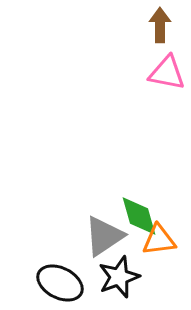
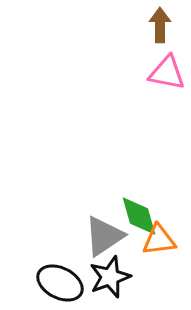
black star: moved 9 px left
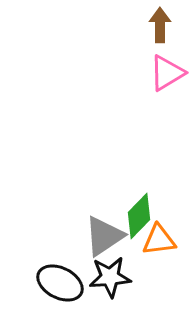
pink triangle: rotated 42 degrees counterclockwise
green diamond: rotated 60 degrees clockwise
black star: rotated 15 degrees clockwise
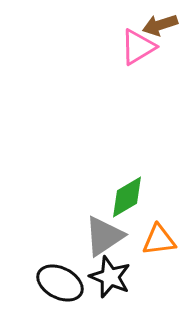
brown arrow: rotated 108 degrees counterclockwise
pink triangle: moved 29 px left, 26 px up
green diamond: moved 12 px left, 19 px up; rotated 15 degrees clockwise
black star: rotated 27 degrees clockwise
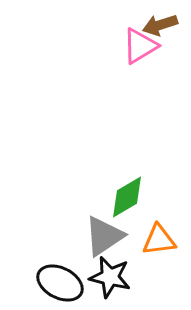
pink triangle: moved 2 px right, 1 px up
black star: rotated 9 degrees counterclockwise
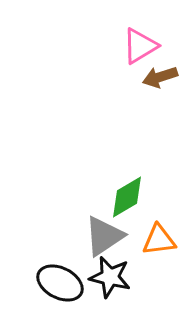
brown arrow: moved 52 px down
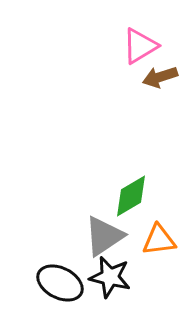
green diamond: moved 4 px right, 1 px up
